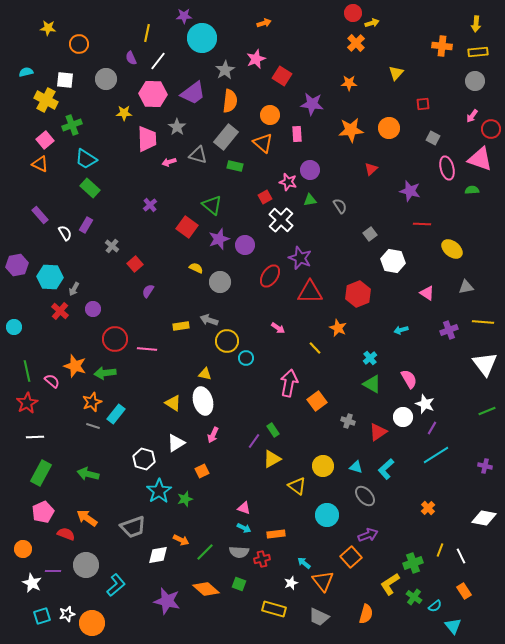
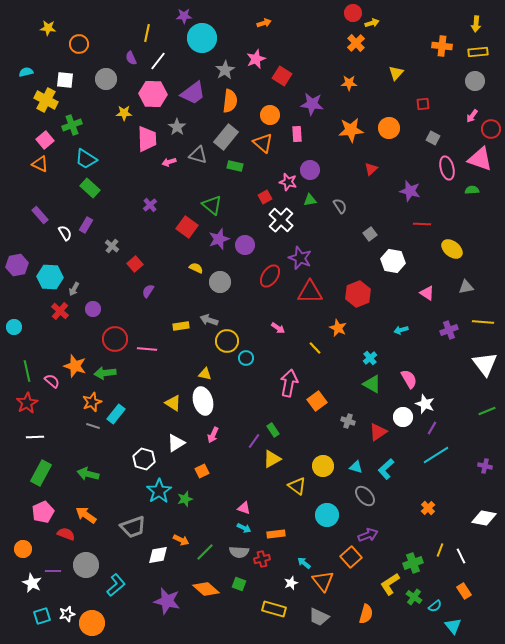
orange arrow at (87, 518): moved 1 px left, 3 px up
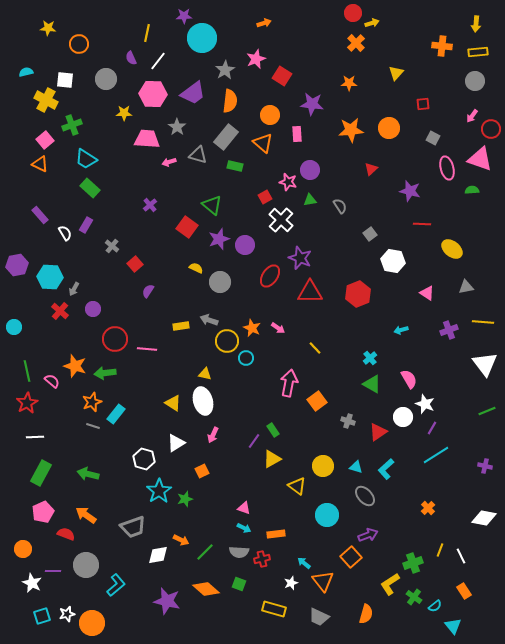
pink trapezoid at (147, 139): rotated 84 degrees counterclockwise
orange star at (338, 328): moved 86 px left
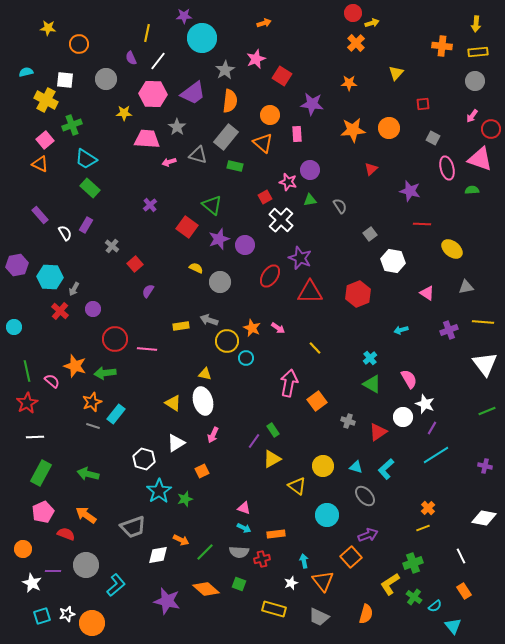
orange star at (351, 130): moved 2 px right
yellow line at (440, 550): moved 17 px left, 22 px up; rotated 48 degrees clockwise
cyan arrow at (304, 563): moved 2 px up; rotated 40 degrees clockwise
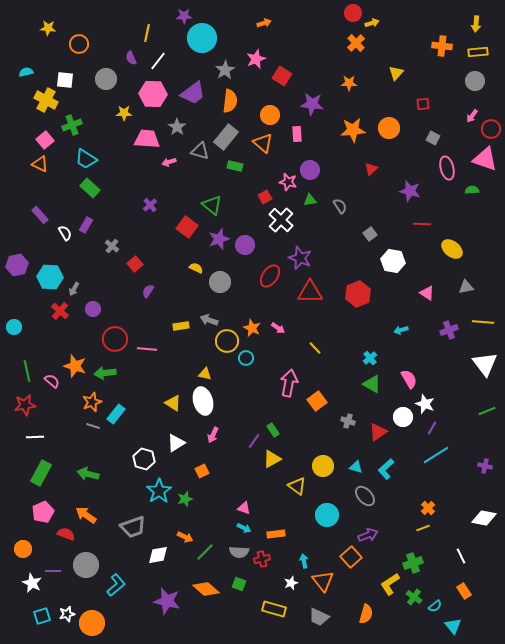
gray triangle at (198, 155): moved 2 px right, 4 px up
pink triangle at (480, 159): moved 5 px right
red star at (27, 403): moved 2 px left, 2 px down; rotated 20 degrees clockwise
orange arrow at (181, 540): moved 4 px right, 3 px up
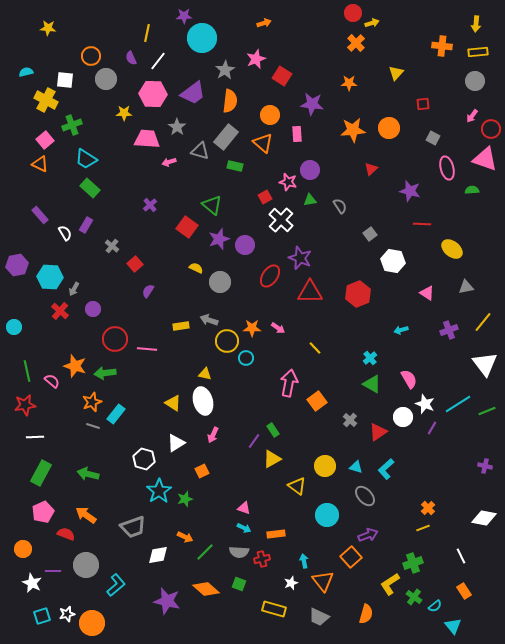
orange circle at (79, 44): moved 12 px right, 12 px down
yellow line at (483, 322): rotated 55 degrees counterclockwise
orange star at (252, 328): rotated 24 degrees counterclockwise
gray cross at (348, 421): moved 2 px right, 1 px up; rotated 24 degrees clockwise
cyan line at (436, 455): moved 22 px right, 51 px up
yellow circle at (323, 466): moved 2 px right
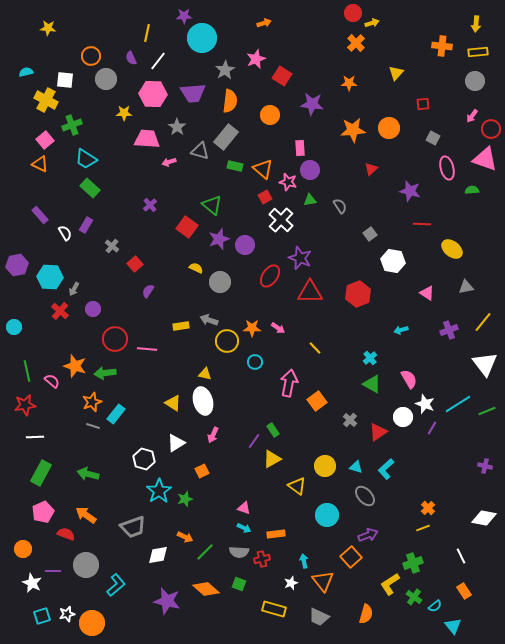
purple trapezoid at (193, 93): rotated 32 degrees clockwise
pink rectangle at (297, 134): moved 3 px right, 14 px down
orange triangle at (263, 143): moved 26 px down
cyan circle at (246, 358): moved 9 px right, 4 px down
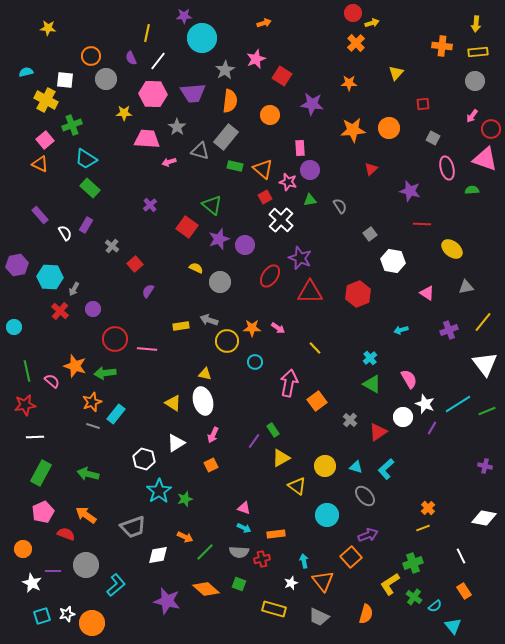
yellow triangle at (272, 459): moved 9 px right, 1 px up
orange square at (202, 471): moved 9 px right, 6 px up
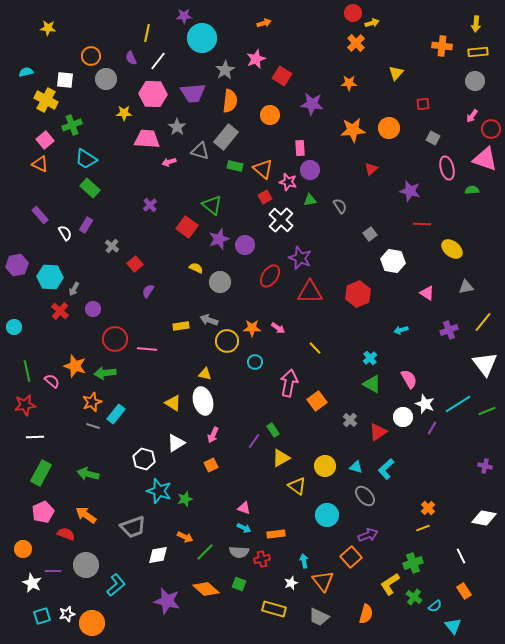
cyan star at (159, 491): rotated 20 degrees counterclockwise
